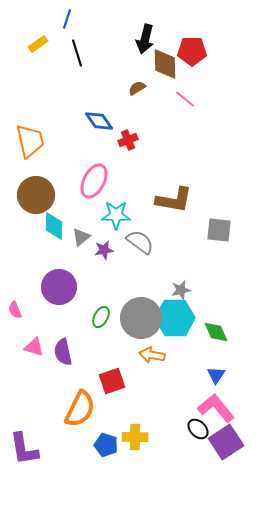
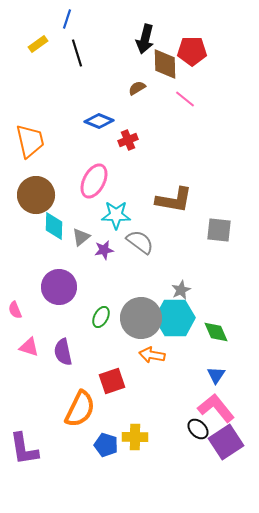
blue diamond: rotated 32 degrees counterclockwise
gray star: rotated 12 degrees counterclockwise
pink triangle: moved 5 px left
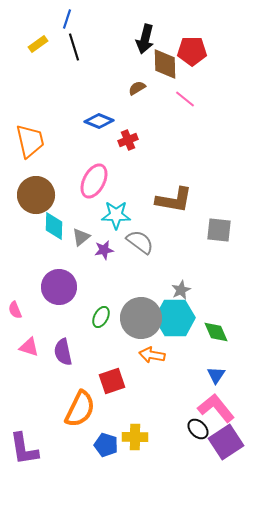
black line: moved 3 px left, 6 px up
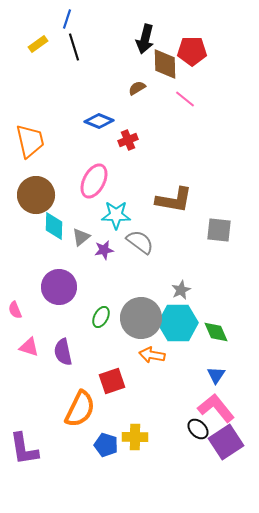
cyan hexagon: moved 3 px right, 5 px down
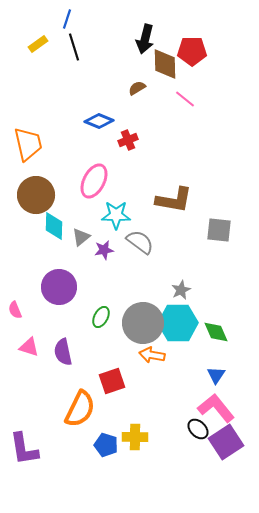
orange trapezoid: moved 2 px left, 3 px down
gray circle: moved 2 px right, 5 px down
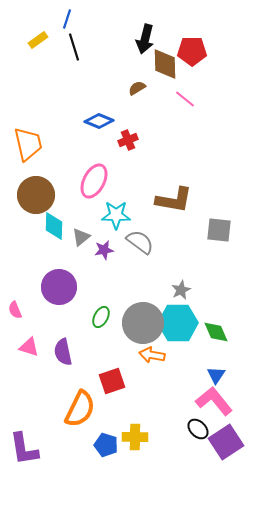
yellow rectangle: moved 4 px up
pink L-shape: moved 2 px left, 7 px up
